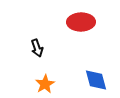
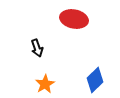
red ellipse: moved 7 px left, 3 px up; rotated 12 degrees clockwise
blue diamond: moved 1 px left; rotated 60 degrees clockwise
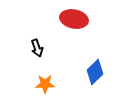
blue diamond: moved 8 px up
orange star: rotated 30 degrees clockwise
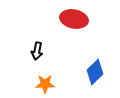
black arrow: moved 3 px down; rotated 30 degrees clockwise
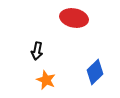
red ellipse: moved 1 px up
orange star: moved 1 px right, 4 px up; rotated 24 degrees clockwise
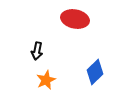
red ellipse: moved 1 px right, 1 px down
orange star: rotated 24 degrees clockwise
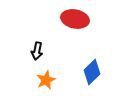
blue diamond: moved 3 px left
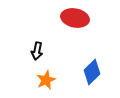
red ellipse: moved 1 px up
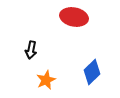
red ellipse: moved 1 px left, 1 px up
black arrow: moved 6 px left, 1 px up
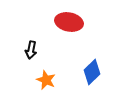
red ellipse: moved 5 px left, 5 px down
orange star: rotated 24 degrees counterclockwise
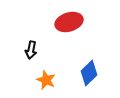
red ellipse: rotated 28 degrees counterclockwise
blue diamond: moved 3 px left, 1 px down
